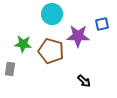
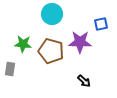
blue square: moved 1 px left
purple star: moved 2 px right, 6 px down
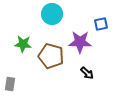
brown pentagon: moved 5 px down
gray rectangle: moved 15 px down
black arrow: moved 3 px right, 8 px up
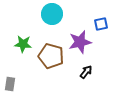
purple star: rotated 15 degrees counterclockwise
black arrow: moved 1 px left, 1 px up; rotated 96 degrees counterclockwise
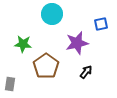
purple star: moved 3 px left, 1 px down
brown pentagon: moved 5 px left, 10 px down; rotated 20 degrees clockwise
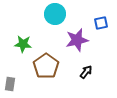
cyan circle: moved 3 px right
blue square: moved 1 px up
purple star: moved 3 px up
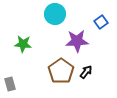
blue square: moved 1 px up; rotated 24 degrees counterclockwise
purple star: moved 1 px down; rotated 10 degrees clockwise
brown pentagon: moved 15 px right, 5 px down
gray rectangle: rotated 24 degrees counterclockwise
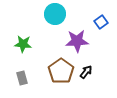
gray rectangle: moved 12 px right, 6 px up
